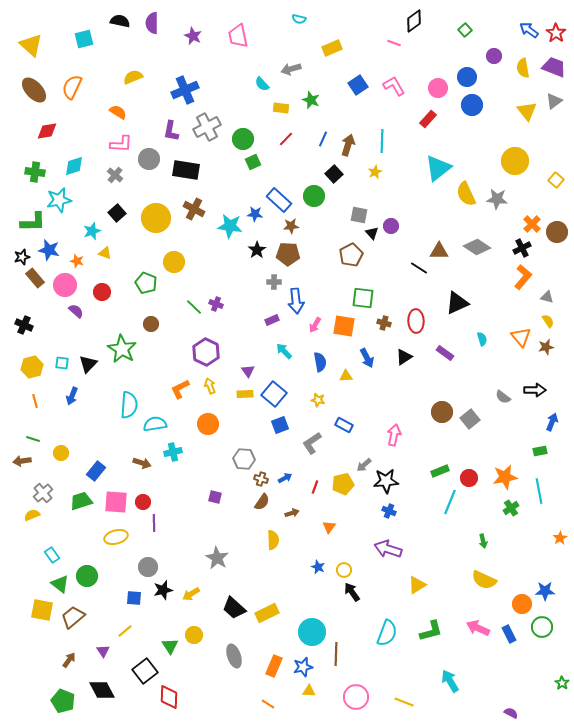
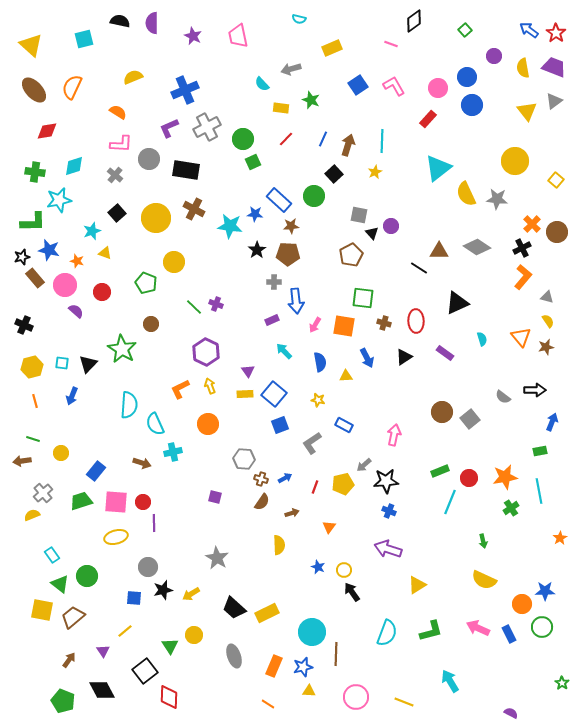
pink line at (394, 43): moved 3 px left, 1 px down
purple L-shape at (171, 131): moved 2 px left, 3 px up; rotated 55 degrees clockwise
cyan semicircle at (155, 424): rotated 105 degrees counterclockwise
yellow semicircle at (273, 540): moved 6 px right, 5 px down
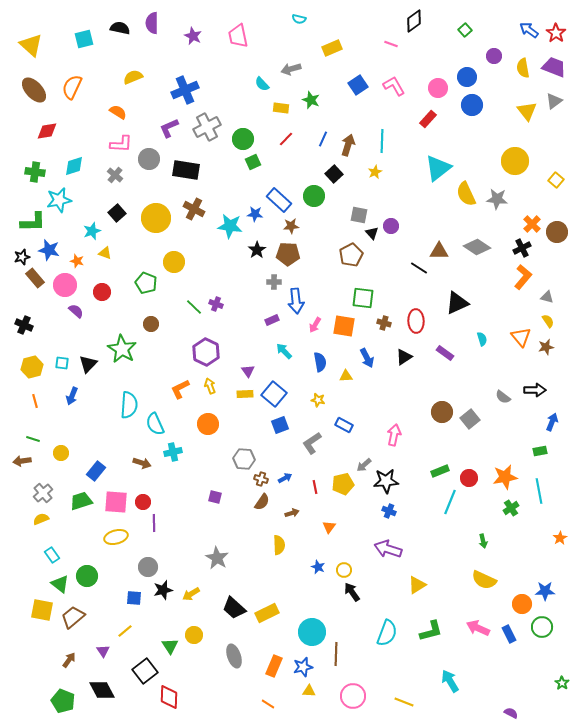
black semicircle at (120, 21): moved 7 px down
red line at (315, 487): rotated 32 degrees counterclockwise
yellow semicircle at (32, 515): moved 9 px right, 4 px down
pink circle at (356, 697): moved 3 px left, 1 px up
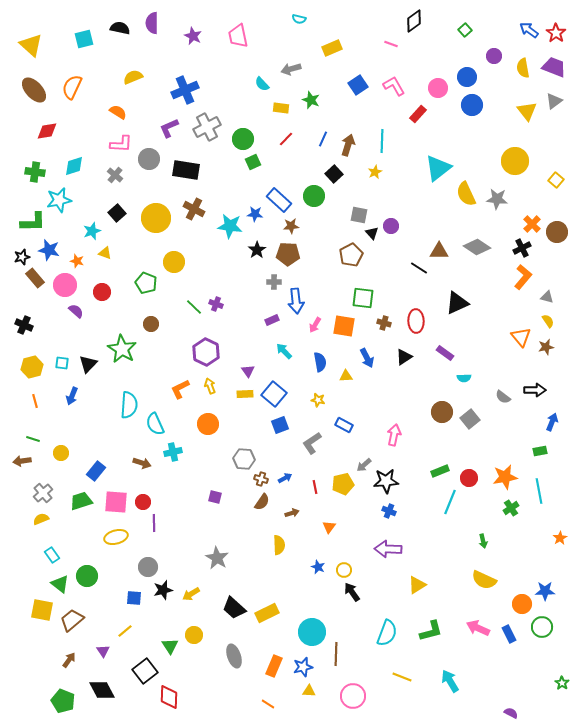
red rectangle at (428, 119): moved 10 px left, 5 px up
cyan semicircle at (482, 339): moved 18 px left, 39 px down; rotated 104 degrees clockwise
purple arrow at (388, 549): rotated 16 degrees counterclockwise
brown trapezoid at (73, 617): moved 1 px left, 3 px down
yellow line at (404, 702): moved 2 px left, 25 px up
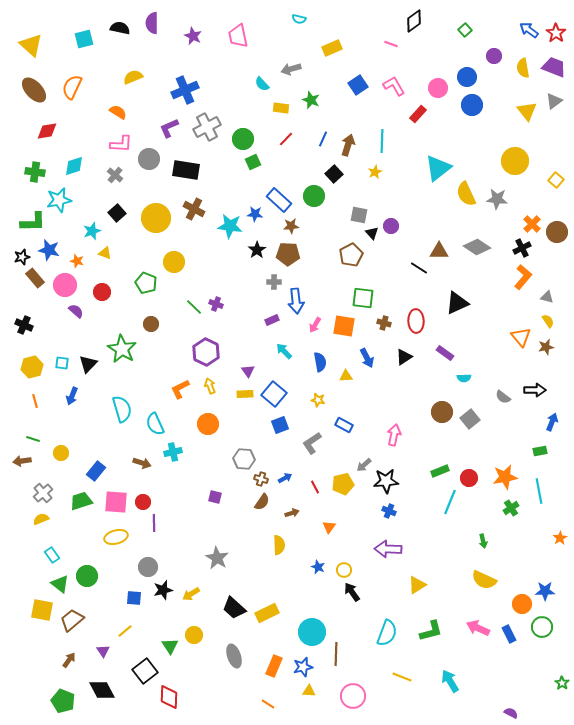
cyan semicircle at (129, 405): moved 7 px left, 4 px down; rotated 20 degrees counterclockwise
red line at (315, 487): rotated 16 degrees counterclockwise
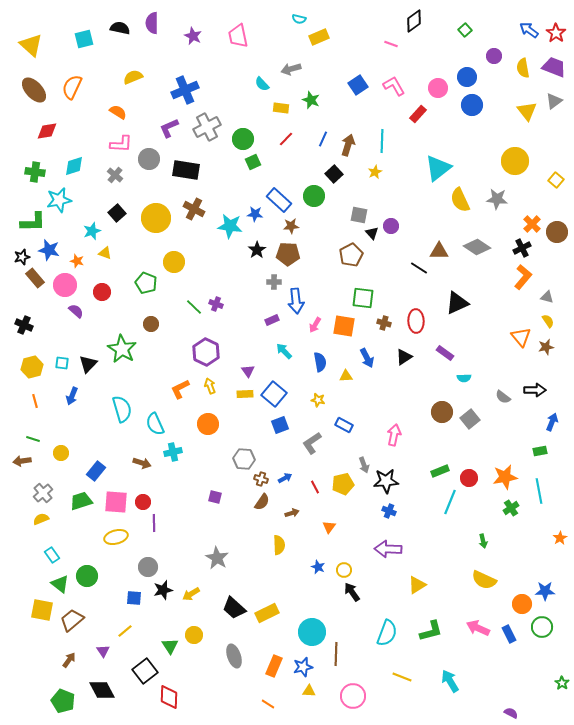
yellow rectangle at (332, 48): moved 13 px left, 11 px up
yellow semicircle at (466, 194): moved 6 px left, 6 px down
gray arrow at (364, 465): rotated 70 degrees counterclockwise
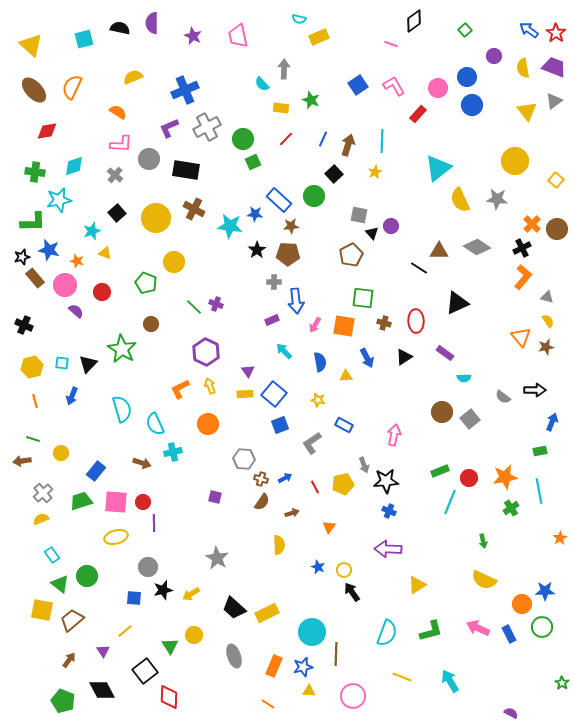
gray arrow at (291, 69): moved 7 px left; rotated 108 degrees clockwise
brown circle at (557, 232): moved 3 px up
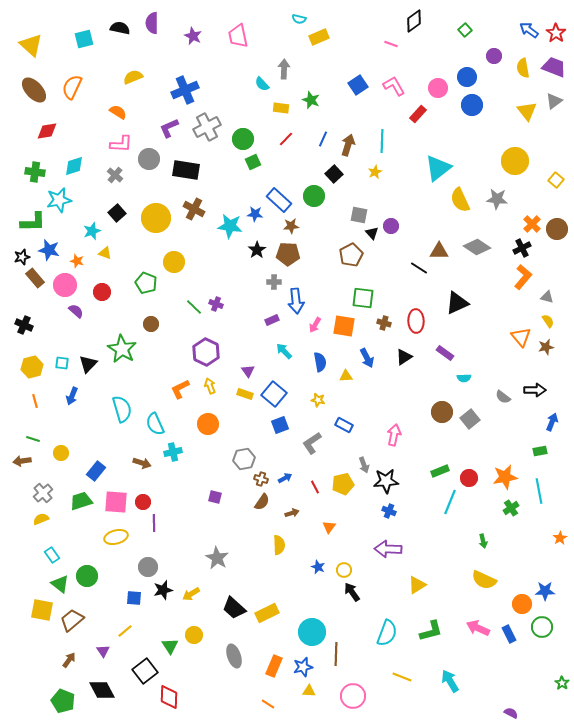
yellow rectangle at (245, 394): rotated 21 degrees clockwise
gray hexagon at (244, 459): rotated 15 degrees counterclockwise
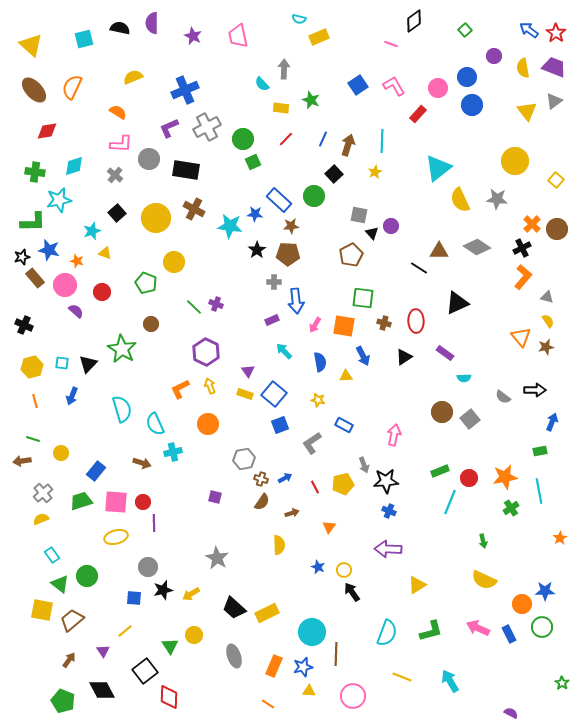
blue arrow at (367, 358): moved 4 px left, 2 px up
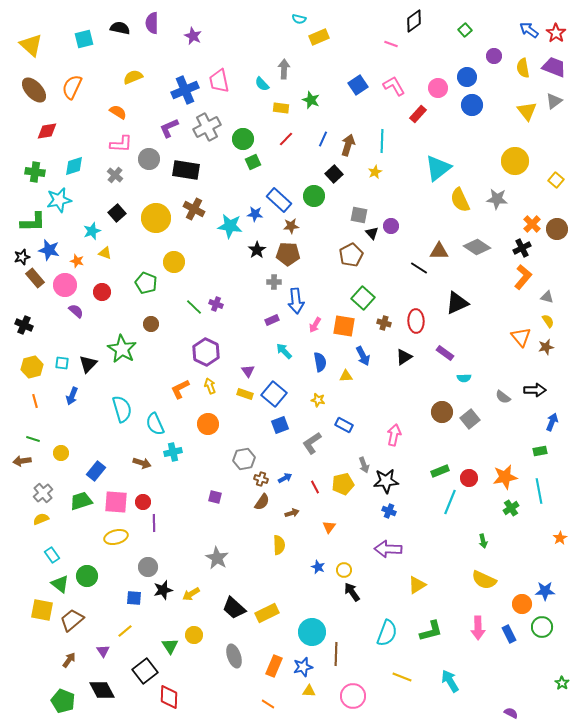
pink trapezoid at (238, 36): moved 19 px left, 45 px down
green square at (363, 298): rotated 35 degrees clockwise
pink arrow at (478, 628): rotated 115 degrees counterclockwise
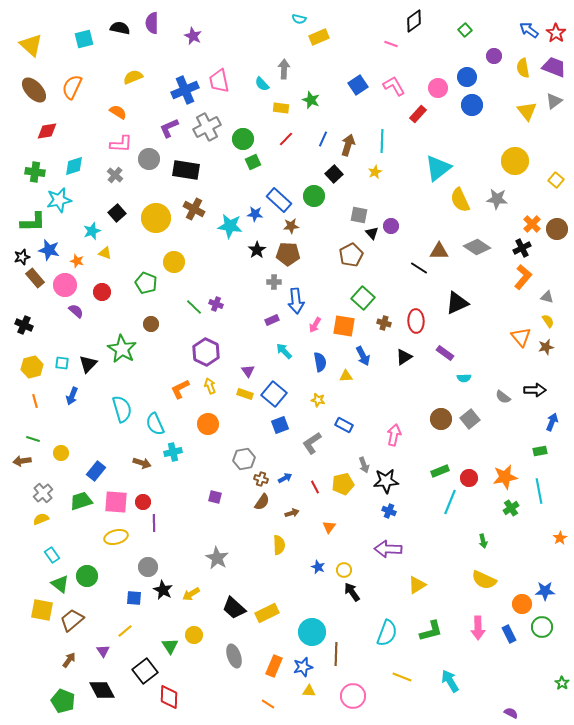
brown circle at (442, 412): moved 1 px left, 7 px down
black star at (163, 590): rotated 30 degrees counterclockwise
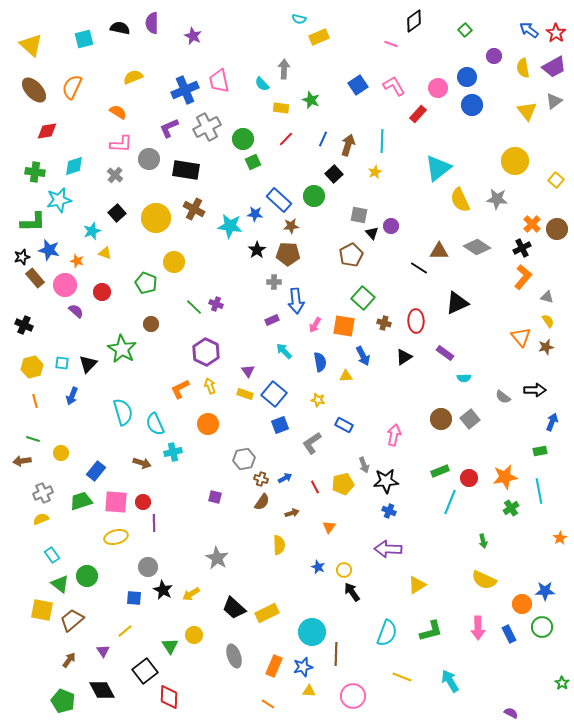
purple trapezoid at (554, 67): rotated 130 degrees clockwise
cyan semicircle at (122, 409): moved 1 px right, 3 px down
gray cross at (43, 493): rotated 18 degrees clockwise
